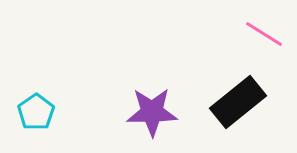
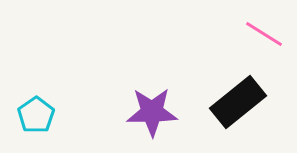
cyan pentagon: moved 3 px down
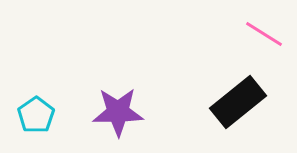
purple star: moved 34 px left
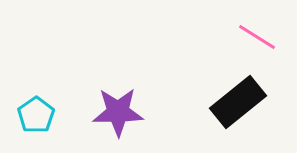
pink line: moved 7 px left, 3 px down
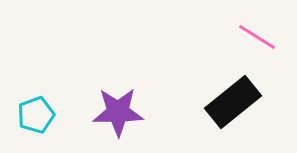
black rectangle: moved 5 px left
cyan pentagon: rotated 15 degrees clockwise
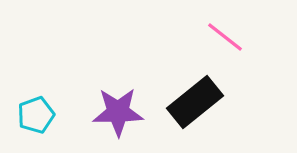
pink line: moved 32 px left; rotated 6 degrees clockwise
black rectangle: moved 38 px left
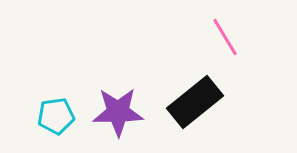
pink line: rotated 21 degrees clockwise
cyan pentagon: moved 20 px right, 1 px down; rotated 12 degrees clockwise
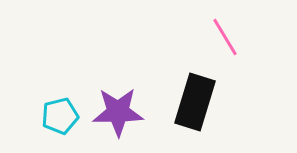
black rectangle: rotated 34 degrees counterclockwise
cyan pentagon: moved 4 px right; rotated 6 degrees counterclockwise
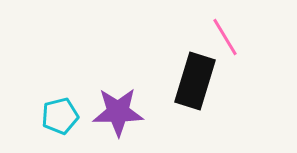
black rectangle: moved 21 px up
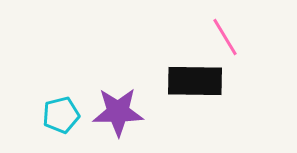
black rectangle: rotated 74 degrees clockwise
cyan pentagon: moved 1 px right, 1 px up
